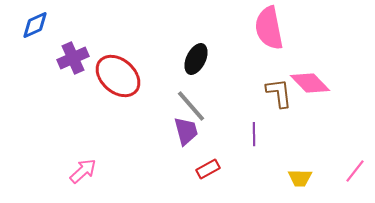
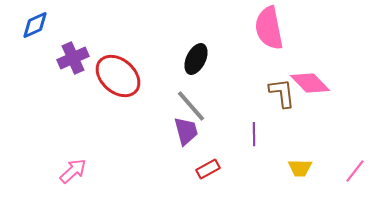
brown L-shape: moved 3 px right
pink arrow: moved 10 px left
yellow trapezoid: moved 10 px up
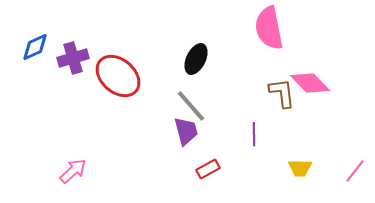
blue diamond: moved 22 px down
purple cross: rotated 8 degrees clockwise
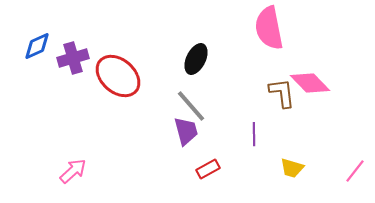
blue diamond: moved 2 px right, 1 px up
yellow trapezoid: moved 8 px left; rotated 15 degrees clockwise
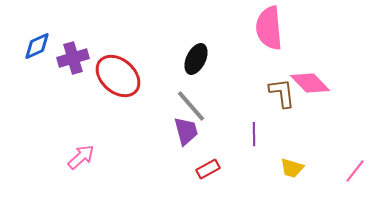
pink semicircle: rotated 6 degrees clockwise
pink arrow: moved 8 px right, 14 px up
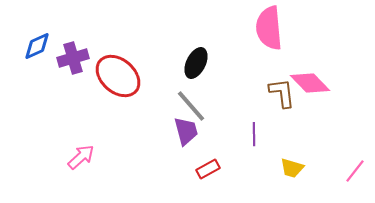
black ellipse: moved 4 px down
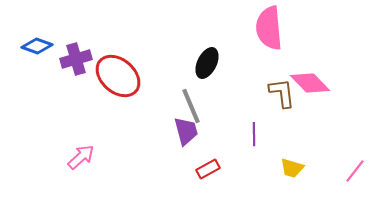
blue diamond: rotated 44 degrees clockwise
purple cross: moved 3 px right, 1 px down
black ellipse: moved 11 px right
gray line: rotated 18 degrees clockwise
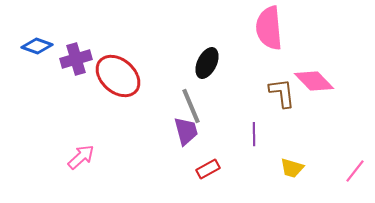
pink diamond: moved 4 px right, 2 px up
